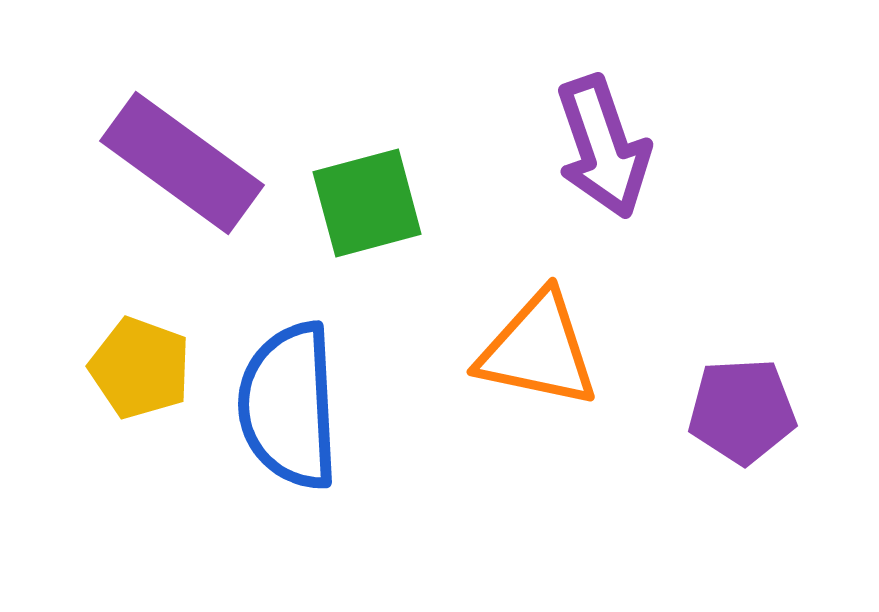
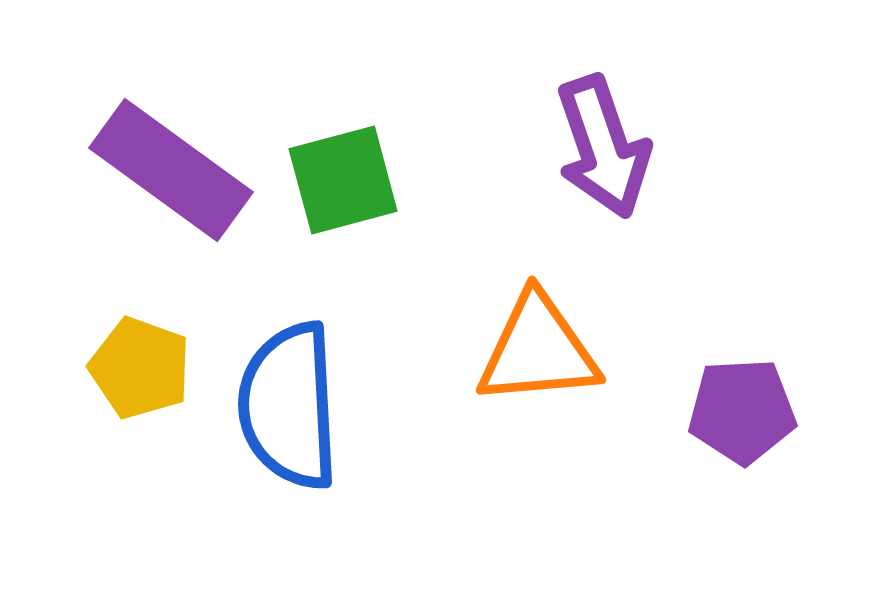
purple rectangle: moved 11 px left, 7 px down
green square: moved 24 px left, 23 px up
orange triangle: rotated 17 degrees counterclockwise
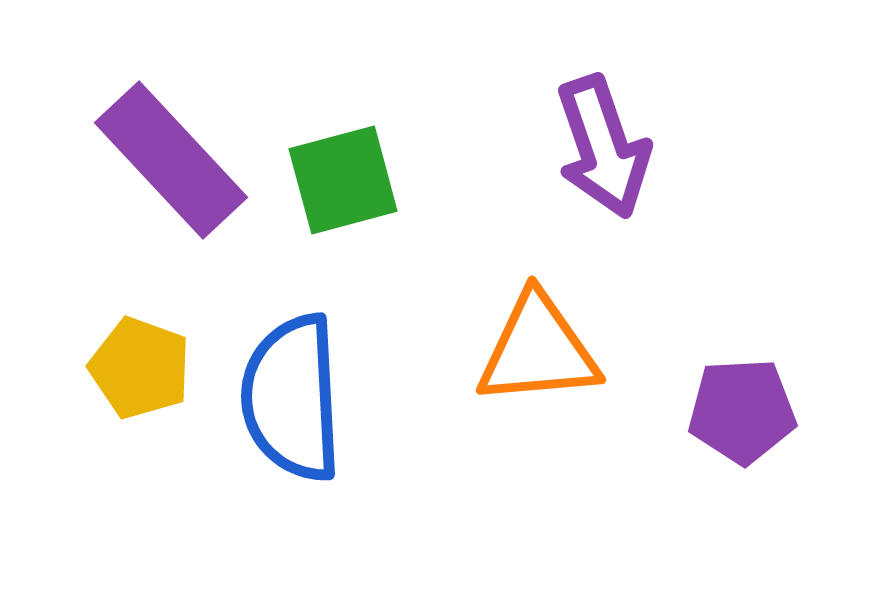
purple rectangle: moved 10 px up; rotated 11 degrees clockwise
blue semicircle: moved 3 px right, 8 px up
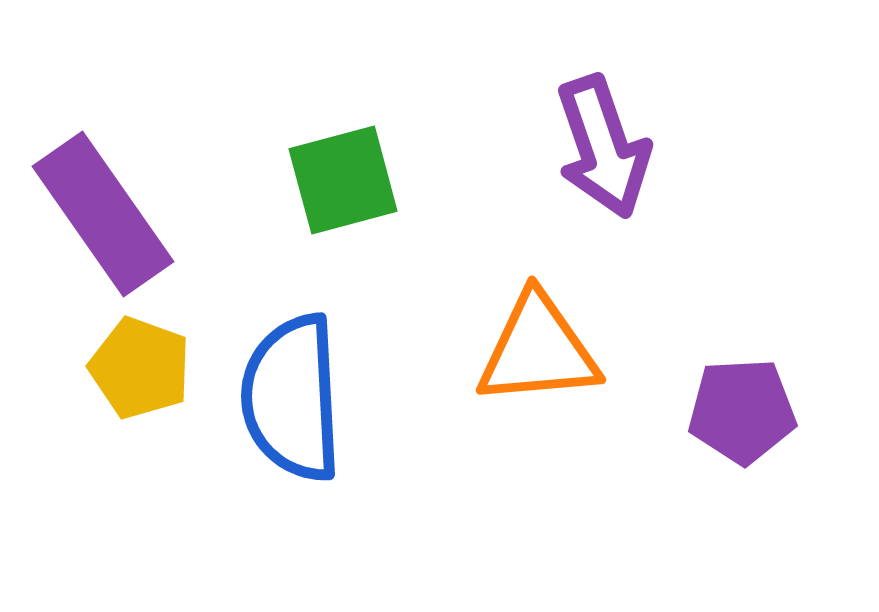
purple rectangle: moved 68 px left, 54 px down; rotated 8 degrees clockwise
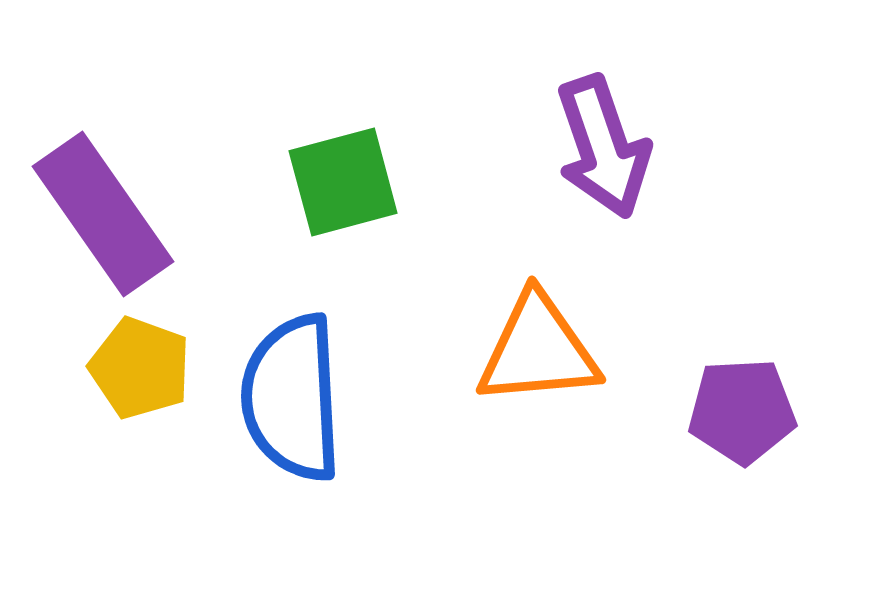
green square: moved 2 px down
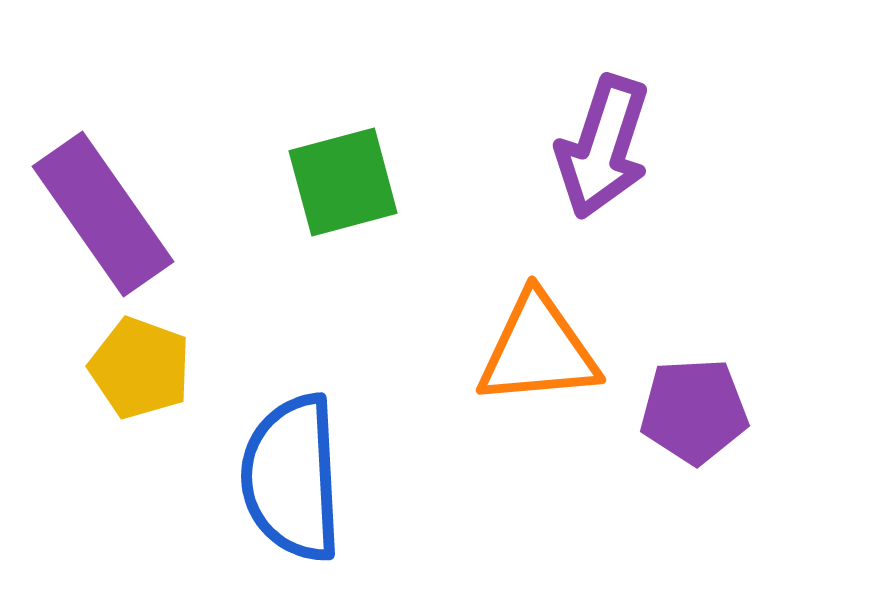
purple arrow: rotated 37 degrees clockwise
blue semicircle: moved 80 px down
purple pentagon: moved 48 px left
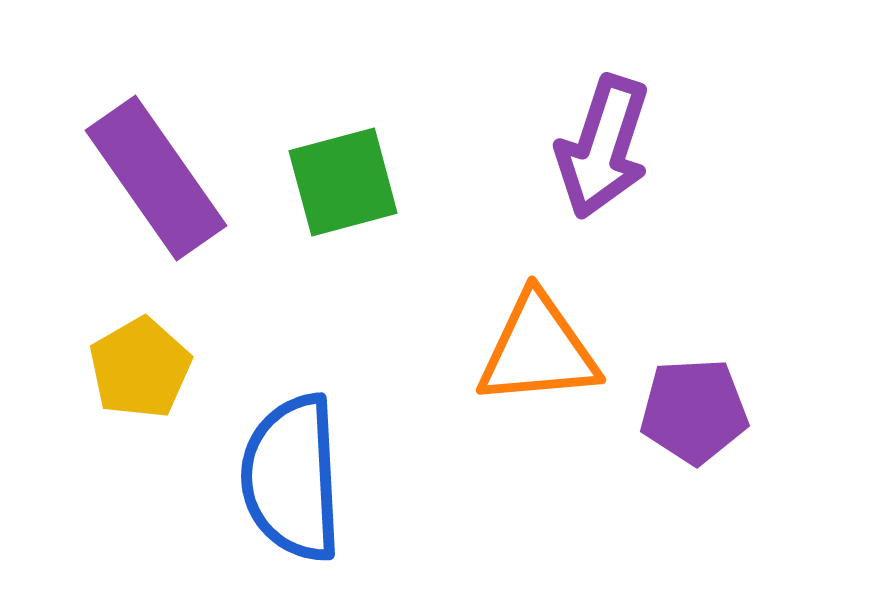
purple rectangle: moved 53 px right, 36 px up
yellow pentagon: rotated 22 degrees clockwise
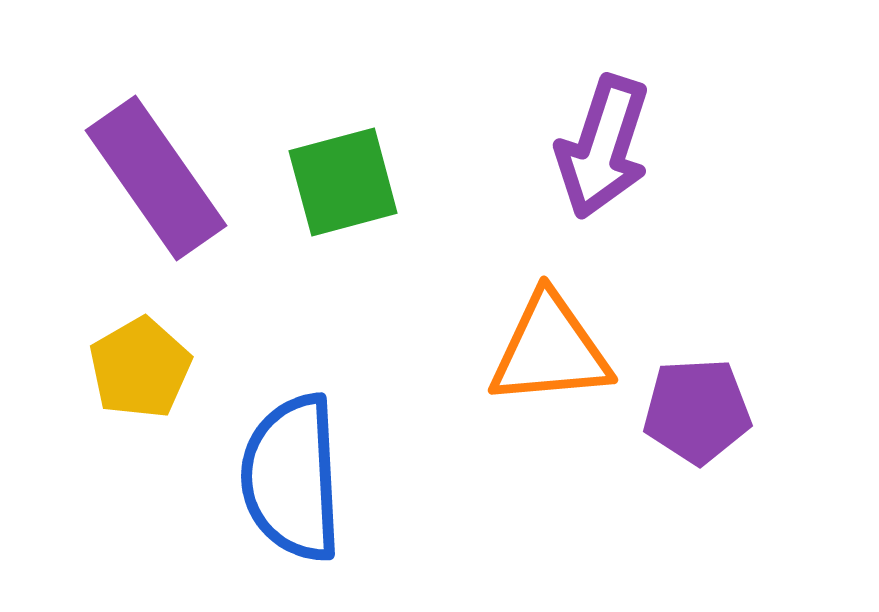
orange triangle: moved 12 px right
purple pentagon: moved 3 px right
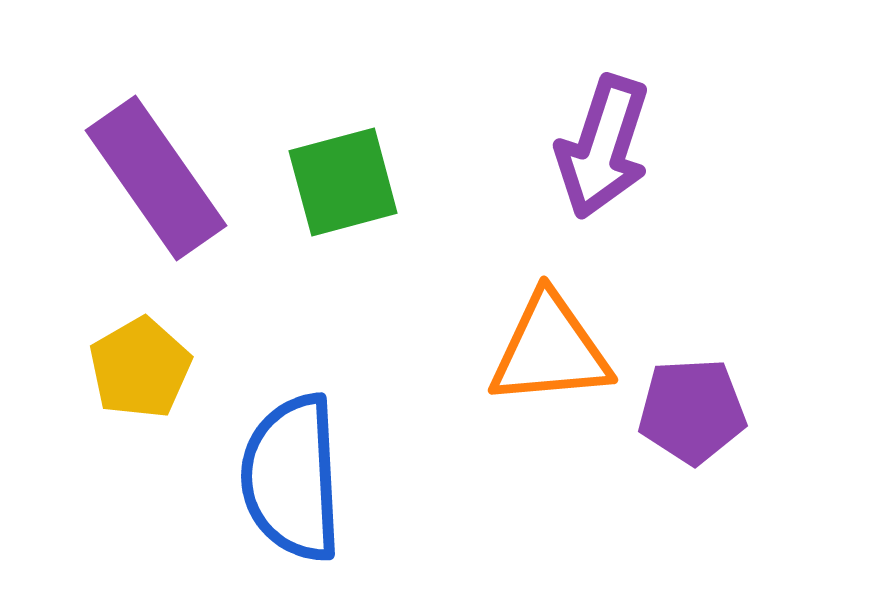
purple pentagon: moved 5 px left
